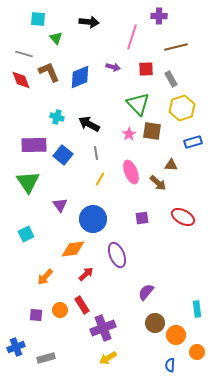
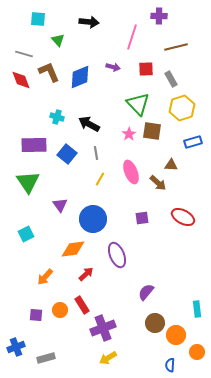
green triangle at (56, 38): moved 2 px right, 2 px down
blue square at (63, 155): moved 4 px right, 1 px up
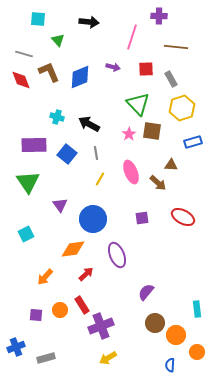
brown line at (176, 47): rotated 20 degrees clockwise
purple cross at (103, 328): moved 2 px left, 2 px up
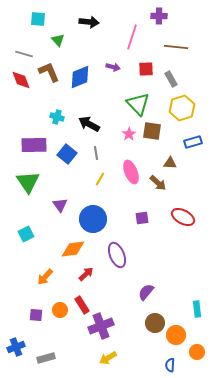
brown triangle at (171, 165): moved 1 px left, 2 px up
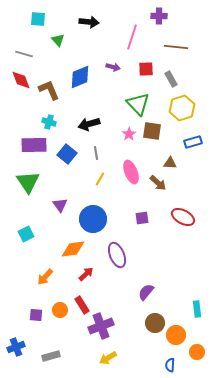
brown L-shape at (49, 72): moved 18 px down
cyan cross at (57, 117): moved 8 px left, 5 px down
black arrow at (89, 124): rotated 45 degrees counterclockwise
gray rectangle at (46, 358): moved 5 px right, 2 px up
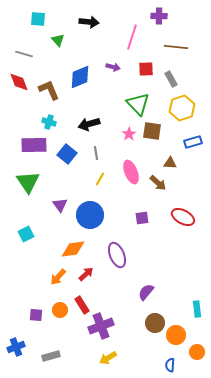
red diamond at (21, 80): moved 2 px left, 2 px down
blue circle at (93, 219): moved 3 px left, 4 px up
orange arrow at (45, 277): moved 13 px right
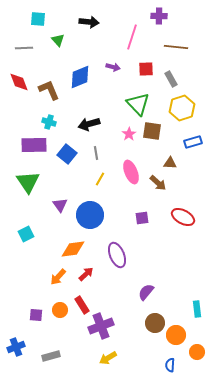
gray line at (24, 54): moved 6 px up; rotated 18 degrees counterclockwise
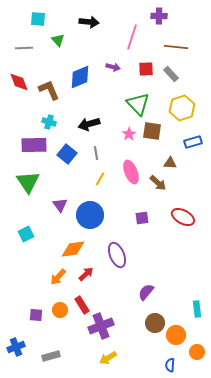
gray rectangle at (171, 79): moved 5 px up; rotated 14 degrees counterclockwise
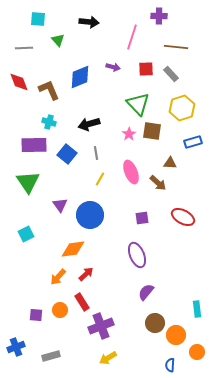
purple ellipse at (117, 255): moved 20 px right
red rectangle at (82, 305): moved 3 px up
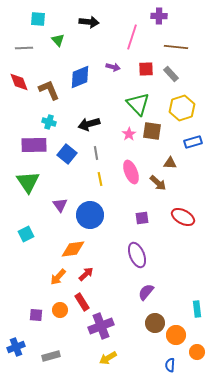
yellow line at (100, 179): rotated 40 degrees counterclockwise
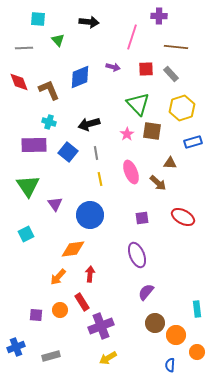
pink star at (129, 134): moved 2 px left
blue square at (67, 154): moved 1 px right, 2 px up
green triangle at (28, 182): moved 4 px down
purple triangle at (60, 205): moved 5 px left, 1 px up
red arrow at (86, 274): moved 4 px right; rotated 42 degrees counterclockwise
